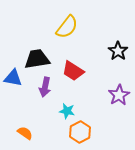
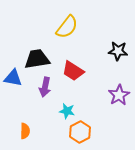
black star: rotated 30 degrees counterclockwise
orange semicircle: moved 2 px up; rotated 56 degrees clockwise
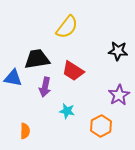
orange hexagon: moved 21 px right, 6 px up
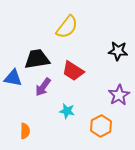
purple arrow: moved 2 px left; rotated 24 degrees clockwise
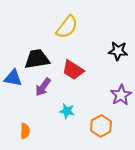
red trapezoid: moved 1 px up
purple star: moved 2 px right
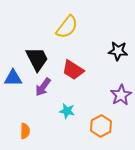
black trapezoid: rotated 72 degrees clockwise
blue triangle: rotated 12 degrees counterclockwise
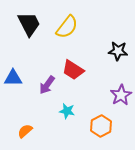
black trapezoid: moved 8 px left, 35 px up
purple arrow: moved 4 px right, 2 px up
orange semicircle: rotated 133 degrees counterclockwise
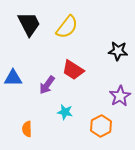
purple star: moved 1 px left, 1 px down
cyan star: moved 2 px left, 1 px down
orange semicircle: moved 2 px right, 2 px up; rotated 49 degrees counterclockwise
